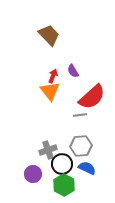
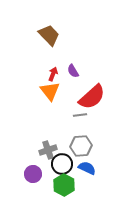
red arrow: moved 2 px up
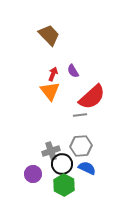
gray cross: moved 3 px right, 1 px down
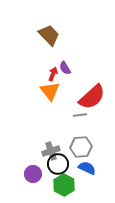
purple semicircle: moved 8 px left, 3 px up
gray hexagon: moved 1 px down
black circle: moved 4 px left
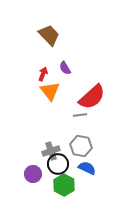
red arrow: moved 10 px left
gray hexagon: moved 1 px up; rotated 15 degrees clockwise
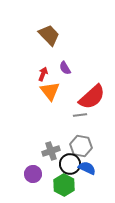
black circle: moved 12 px right
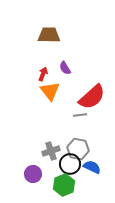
brown trapezoid: rotated 45 degrees counterclockwise
gray hexagon: moved 3 px left, 3 px down
blue semicircle: moved 5 px right, 1 px up
green hexagon: rotated 10 degrees clockwise
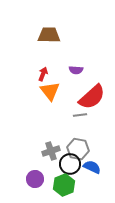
purple semicircle: moved 11 px right, 2 px down; rotated 56 degrees counterclockwise
purple circle: moved 2 px right, 5 px down
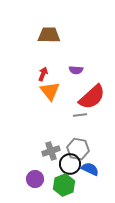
blue semicircle: moved 2 px left, 2 px down
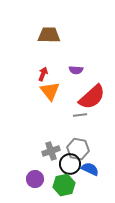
green hexagon: rotated 10 degrees clockwise
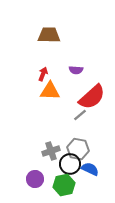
orange triangle: rotated 50 degrees counterclockwise
gray line: rotated 32 degrees counterclockwise
